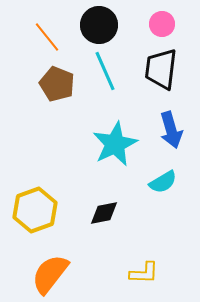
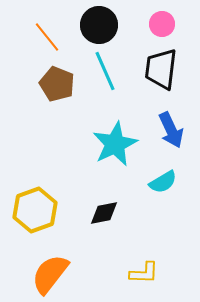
blue arrow: rotated 9 degrees counterclockwise
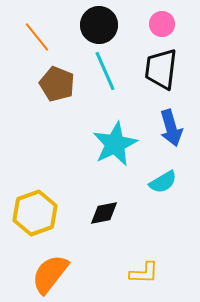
orange line: moved 10 px left
blue arrow: moved 2 px up; rotated 9 degrees clockwise
yellow hexagon: moved 3 px down
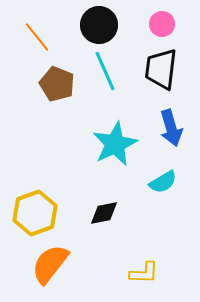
orange semicircle: moved 10 px up
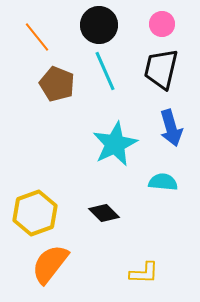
black trapezoid: rotated 6 degrees clockwise
cyan semicircle: rotated 144 degrees counterclockwise
black diamond: rotated 56 degrees clockwise
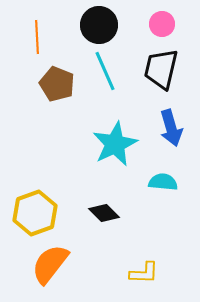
orange line: rotated 36 degrees clockwise
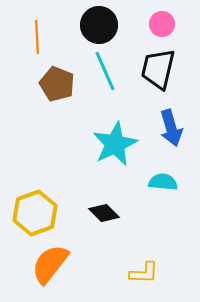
black trapezoid: moved 3 px left
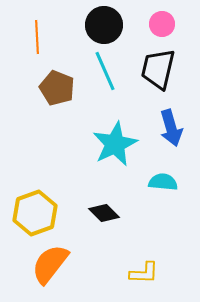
black circle: moved 5 px right
brown pentagon: moved 4 px down
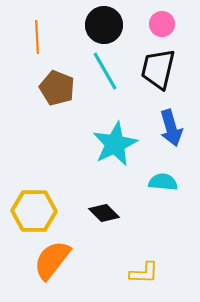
cyan line: rotated 6 degrees counterclockwise
yellow hexagon: moved 1 px left, 2 px up; rotated 21 degrees clockwise
orange semicircle: moved 2 px right, 4 px up
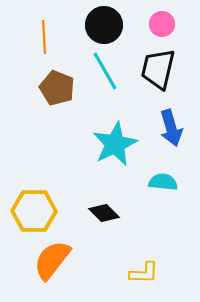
orange line: moved 7 px right
